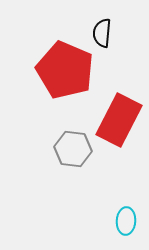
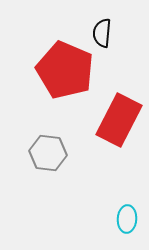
gray hexagon: moved 25 px left, 4 px down
cyan ellipse: moved 1 px right, 2 px up
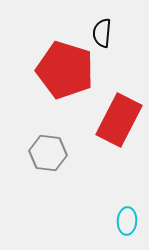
red pentagon: rotated 6 degrees counterclockwise
cyan ellipse: moved 2 px down
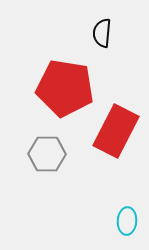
red pentagon: moved 18 px down; rotated 8 degrees counterclockwise
red rectangle: moved 3 px left, 11 px down
gray hexagon: moved 1 px left, 1 px down; rotated 6 degrees counterclockwise
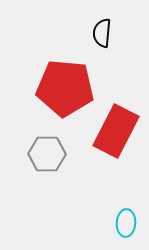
red pentagon: rotated 4 degrees counterclockwise
cyan ellipse: moved 1 px left, 2 px down
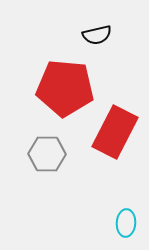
black semicircle: moved 5 px left, 2 px down; rotated 108 degrees counterclockwise
red rectangle: moved 1 px left, 1 px down
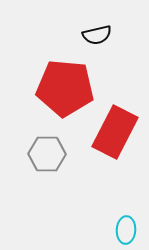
cyan ellipse: moved 7 px down
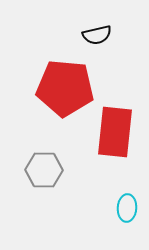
red rectangle: rotated 21 degrees counterclockwise
gray hexagon: moved 3 px left, 16 px down
cyan ellipse: moved 1 px right, 22 px up
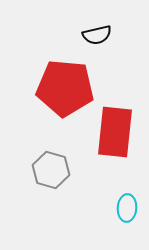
gray hexagon: moved 7 px right; rotated 15 degrees clockwise
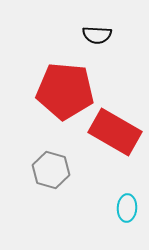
black semicircle: rotated 16 degrees clockwise
red pentagon: moved 3 px down
red rectangle: rotated 66 degrees counterclockwise
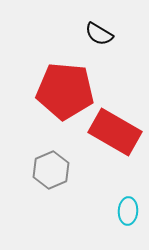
black semicircle: moved 2 px right, 1 px up; rotated 28 degrees clockwise
gray hexagon: rotated 21 degrees clockwise
cyan ellipse: moved 1 px right, 3 px down
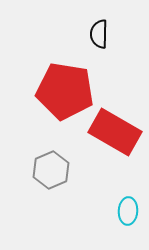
black semicircle: rotated 60 degrees clockwise
red pentagon: rotated 4 degrees clockwise
